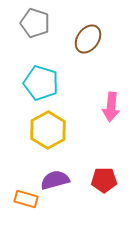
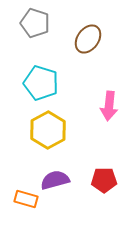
pink arrow: moved 2 px left, 1 px up
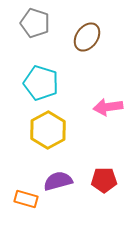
brown ellipse: moved 1 px left, 2 px up
pink arrow: moved 1 px left, 1 px down; rotated 76 degrees clockwise
purple semicircle: moved 3 px right, 1 px down
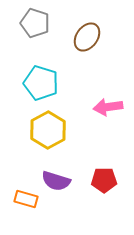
purple semicircle: moved 2 px left; rotated 148 degrees counterclockwise
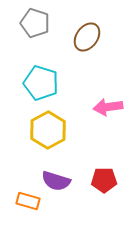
orange rectangle: moved 2 px right, 2 px down
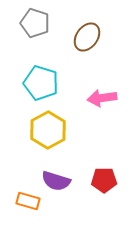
pink arrow: moved 6 px left, 9 px up
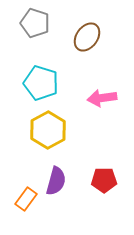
purple semicircle: rotated 92 degrees counterclockwise
orange rectangle: moved 2 px left, 2 px up; rotated 70 degrees counterclockwise
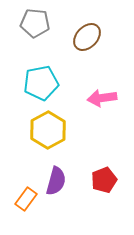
gray pentagon: rotated 12 degrees counterclockwise
brown ellipse: rotated 8 degrees clockwise
cyan pentagon: rotated 28 degrees counterclockwise
red pentagon: rotated 20 degrees counterclockwise
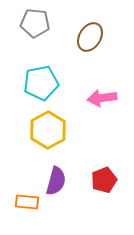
brown ellipse: moved 3 px right; rotated 12 degrees counterclockwise
orange rectangle: moved 1 px right, 3 px down; rotated 60 degrees clockwise
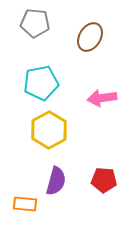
yellow hexagon: moved 1 px right
red pentagon: rotated 25 degrees clockwise
orange rectangle: moved 2 px left, 2 px down
